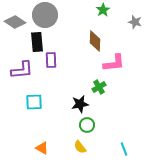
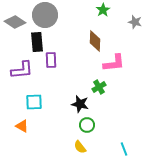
black star: rotated 24 degrees clockwise
orange triangle: moved 20 px left, 22 px up
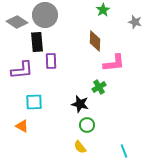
gray diamond: moved 2 px right
purple rectangle: moved 1 px down
cyan line: moved 2 px down
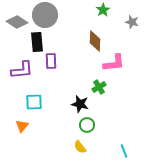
gray star: moved 3 px left
orange triangle: rotated 40 degrees clockwise
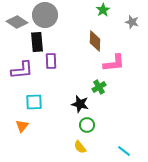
cyan line: rotated 32 degrees counterclockwise
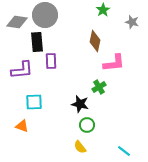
gray diamond: rotated 25 degrees counterclockwise
brown diamond: rotated 10 degrees clockwise
orange triangle: rotated 48 degrees counterclockwise
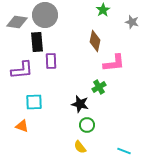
cyan line: rotated 16 degrees counterclockwise
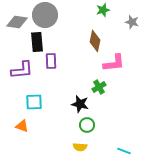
green star: rotated 16 degrees clockwise
yellow semicircle: rotated 48 degrees counterclockwise
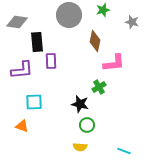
gray circle: moved 24 px right
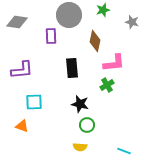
black rectangle: moved 35 px right, 26 px down
purple rectangle: moved 25 px up
green cross: moved 8 px right, 2 px up
